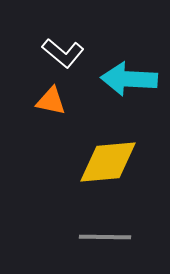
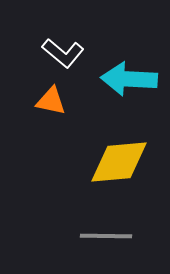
yellow diamond: moved 11 px right
gray line: moved 1 px right, 1 px up
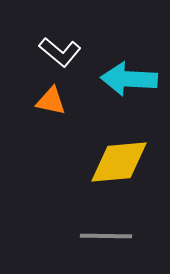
white L-shape: moved 3 px left, 1 px up
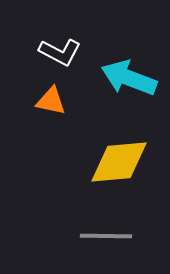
white L-shape: rotated 12 degrees counterclockwise
cyan arrow: moved 1 px up; rotated 18 degrees clockwise
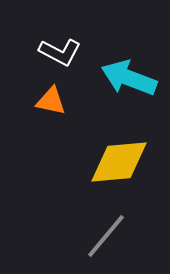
gray line: rotated 51 degrees counterclockwise
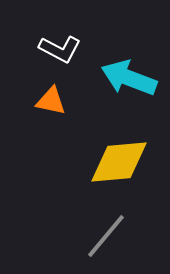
white L-shape: moved 3 px up
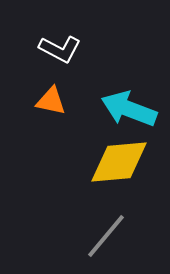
cyan arrow: moved 31 px down
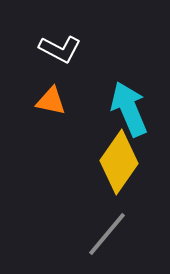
cyan arrow: rotated 46 degrees clockwise
yellow diamond: rotated 50 degrees counterclockwise
gray line: moved 1 px right, 2 px up
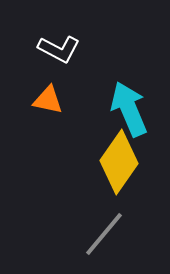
white L-shape: moved 1 px left
orange triangle: moved 3 px left, 1 px up
gray line: moved 3 px left
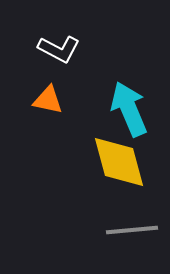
yellow diamond: rotated 50 degrees counterclockwise
gray line: moved 28 px right, 4 px up; rotated 45 degrees clockwise
